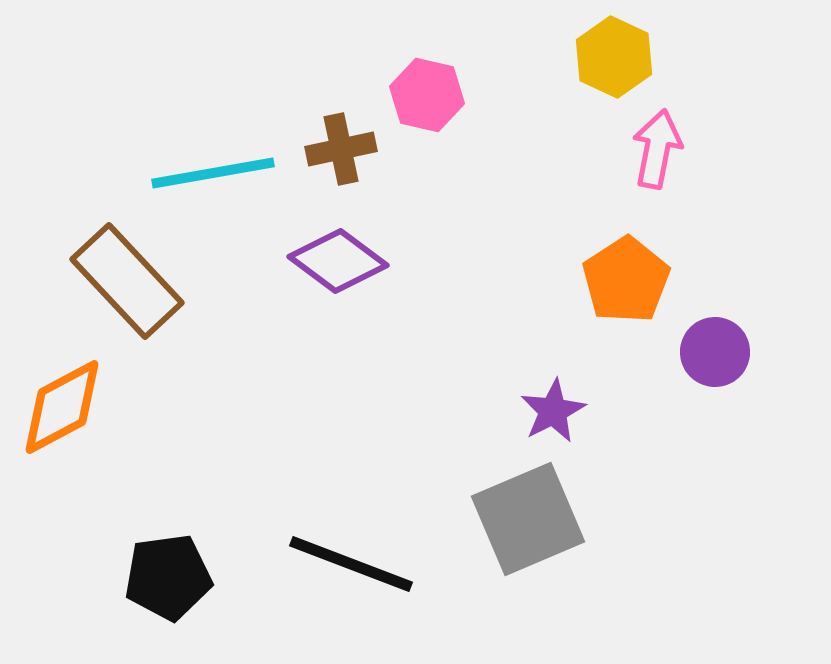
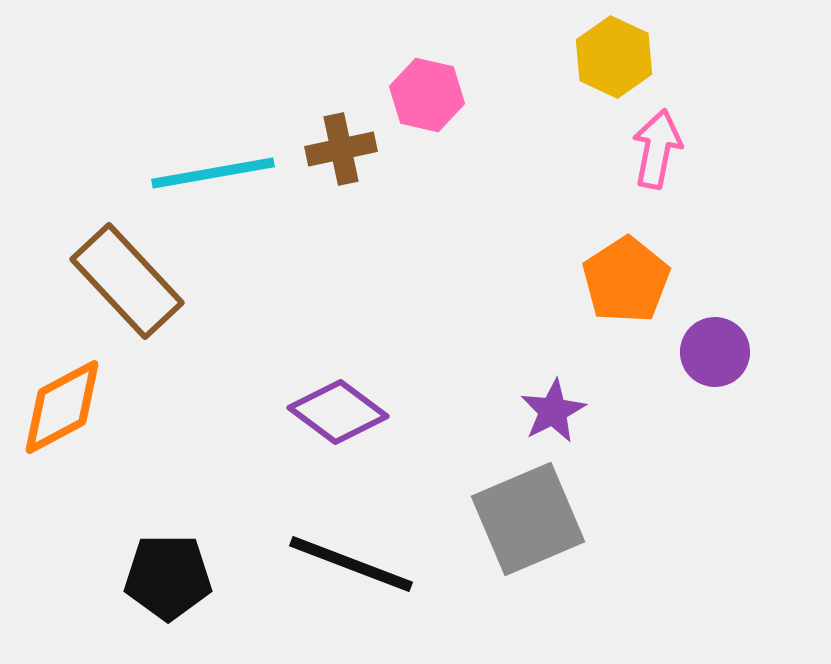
purple diamond: moved 151 px down
black pentagon: rotated 8 degrees clockwise
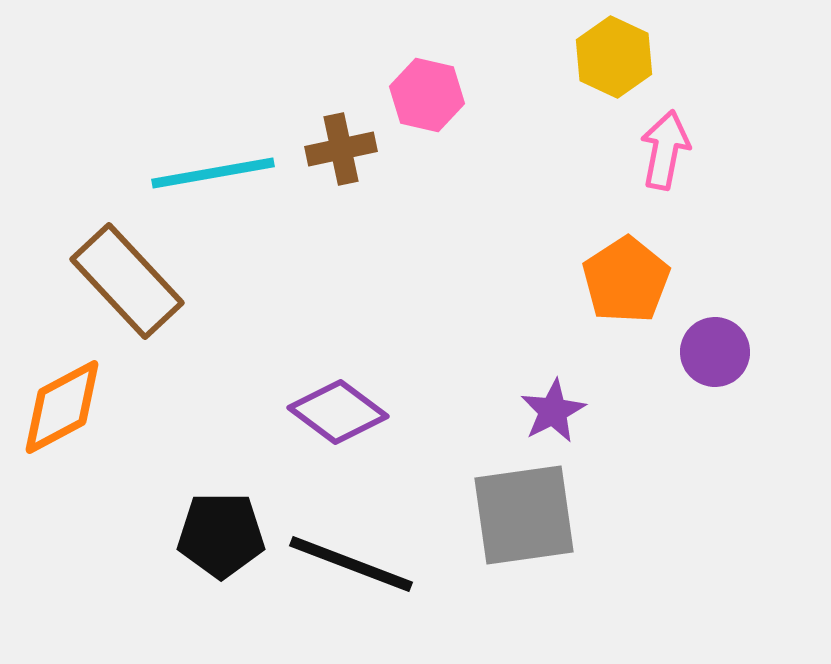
pink arrow: moved 8 px right, 1 px down
gray square: moved 4 px left, 4 px up; rotated 15 degrees clockwise
black pentagon: moved 53 px right, 42 px up
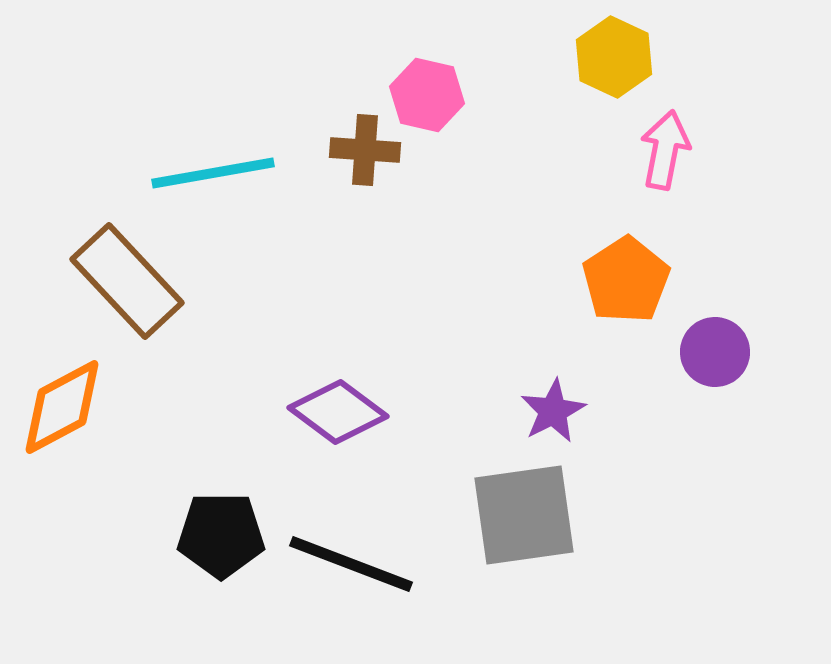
brown cross: moved 24 px right, 1 px down; rotated 16 degrees clockwise
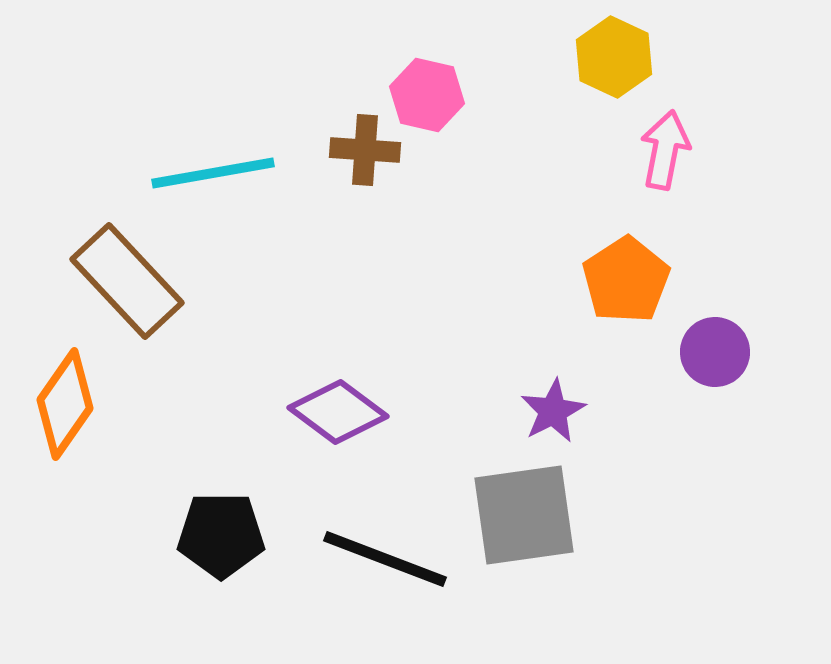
orange diamond: moved 3 px right, 3 px up; rotated 27 degrees counterclockwise
black line: moved 34 px right, 5 px up
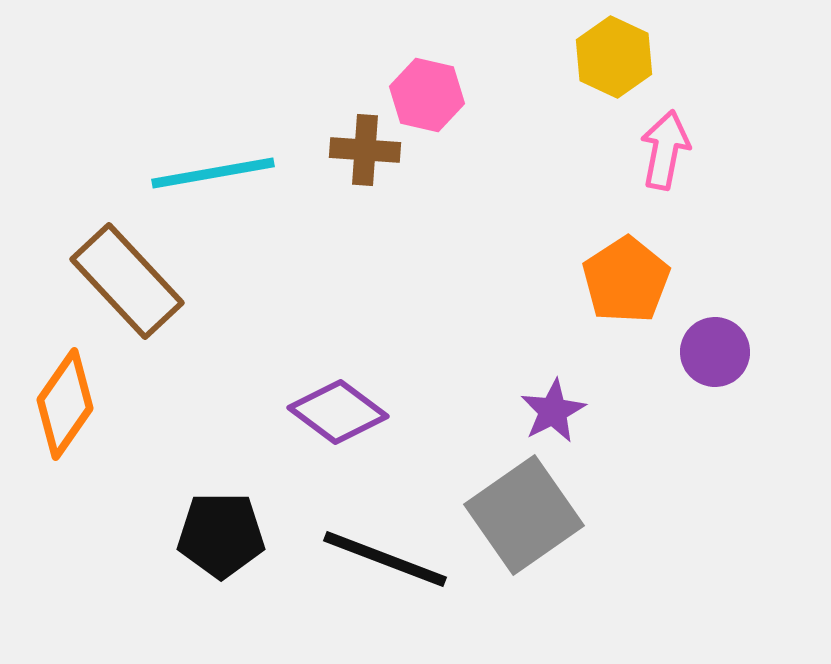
gray square: rotated 27 degrees counterclockwise
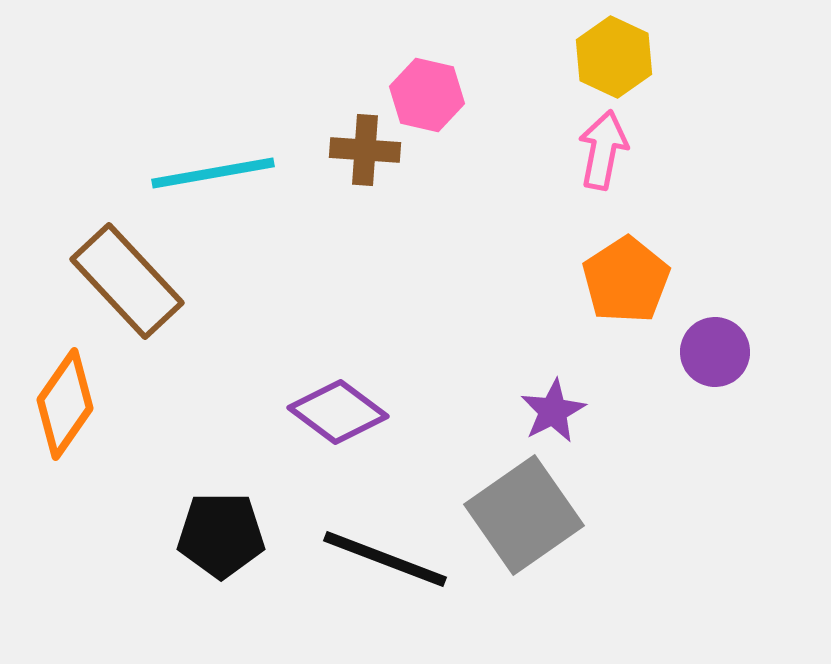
pink arrow: moved 62 px left
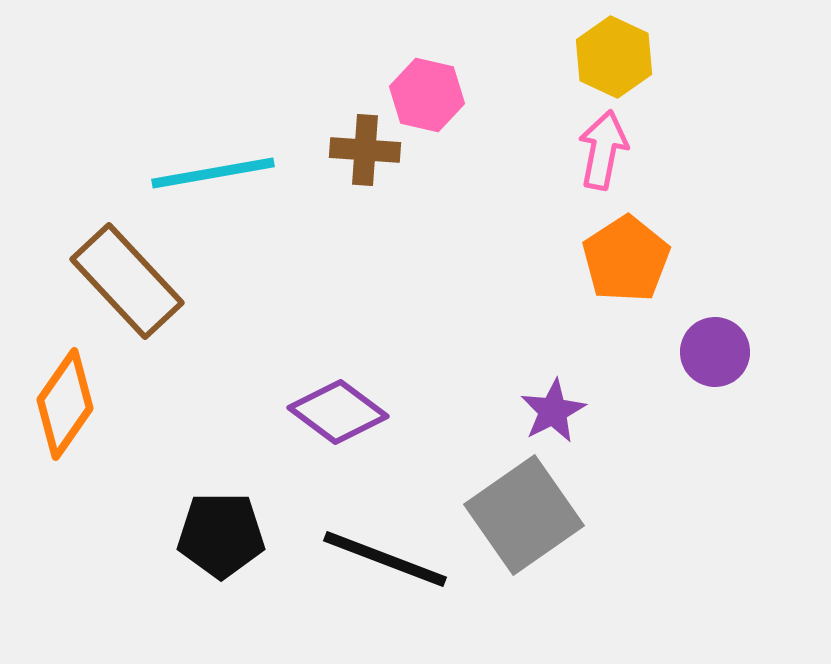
orange pentagon: moved 21 px up
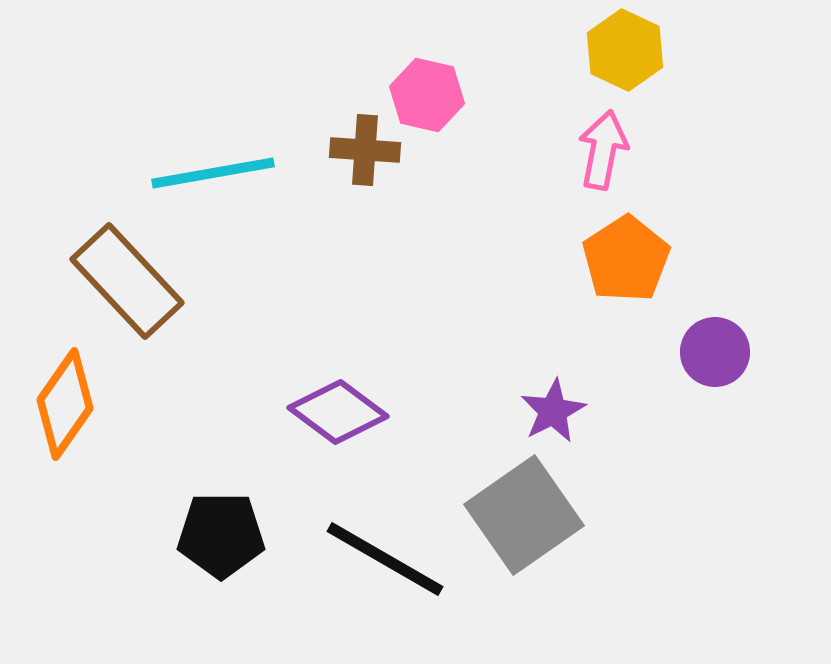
yellow hexagon: moved 11 px right, 7 px up
black line: rotated 9 degrees clockwise
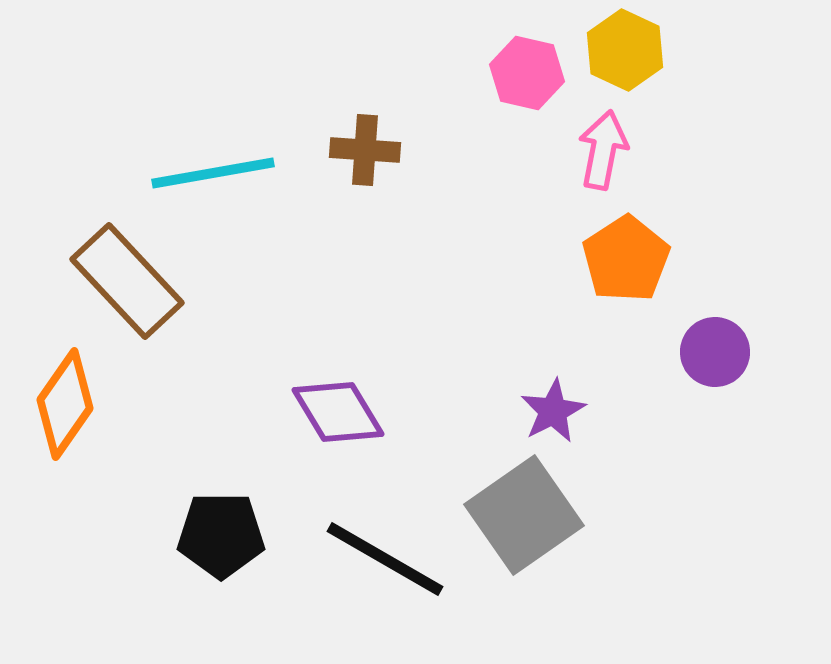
pink hexagon: moved 100 px right, 22 px up
purple diamond: rotated 22 degrees clockwise
